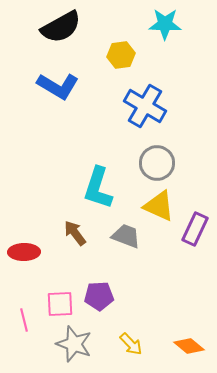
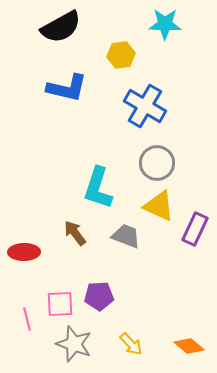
blue L-shape: moved 9 px right, 2 px down; rotated 18 degrees counterclockwise
pink line: moved 3 px right, 1 px up
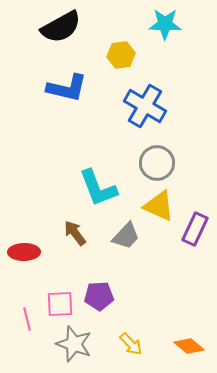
cyan L-shape: rotated 39 degrees counterclockwise
gray trapezoid: rotated 112 degrees clockwise
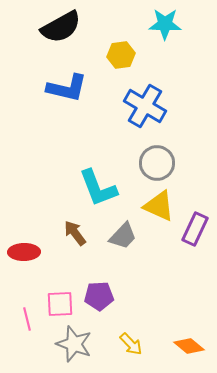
gray trapezoid: moved 3 px left
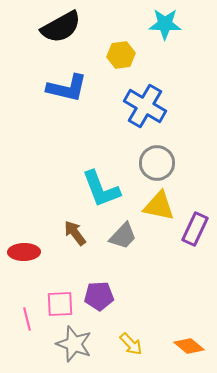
cyan L-shape: moved 3 px right, 1 px down
yellow triangle: rotated 12 degrees counterclockwise
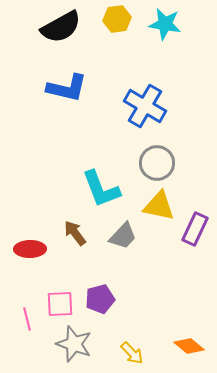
cyan star: rotated 8 degrees clockwise
yellow hexagon: moved 4 px left, 36 px up
red ellipse: moved 6 px right, 3 px up
purple pentagon: moved 1 px right, 3 px down; rotated 12 degrees counterclockwise
yellow arrow: moved 1 px right, 9 px down
